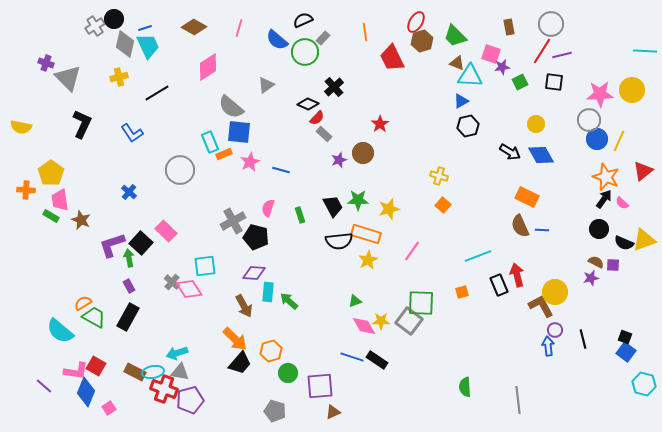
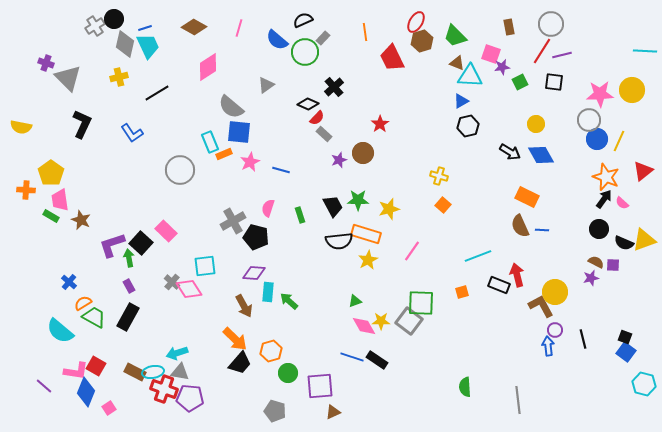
blue cross at (129, 192): moved 60 px left, 90 px down
black rectangle at (499, 285): rotated 45 degrees counterclockwise
purple pentagon at (190, 400): moved 2 px up; rotated 20 degrees clockwise
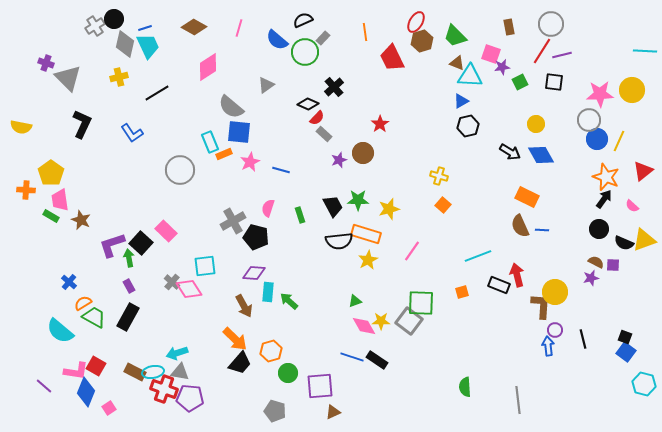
pink semicircle at (622, 203): moved 10 px right, 3 px down
brown L-shape at (541, 306): rotated 32 degrees clockwise
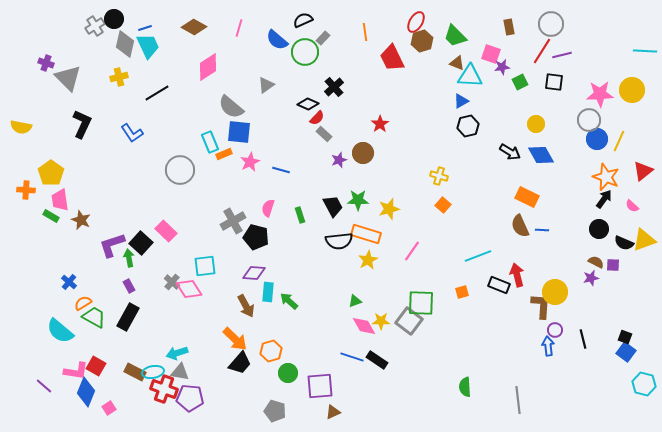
brown arrow at (244, 306): moved 2 px right
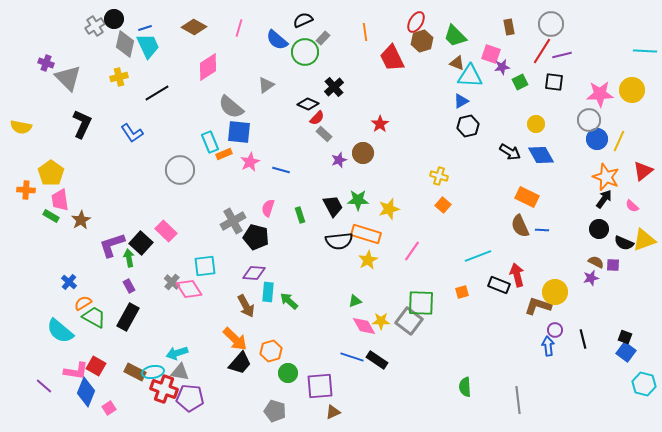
brown star at (81, 220): rotated 18 degrees clockwise
brown L-shape at (541, 306): moved 3 px left; rotated 76 degrees counterclockwise
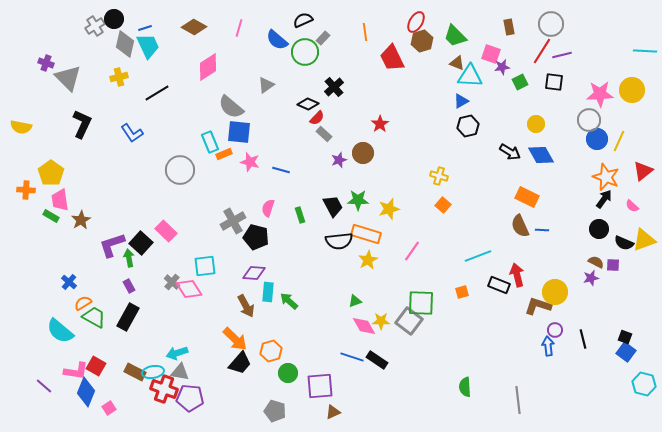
pink star at (250, 162): rotated 30 degrees counterclockwise
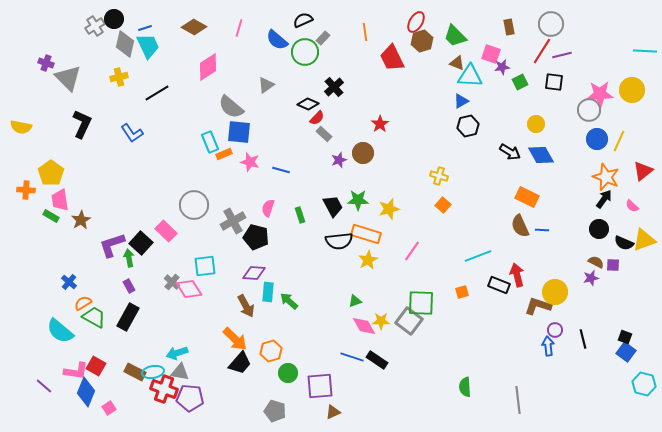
gray circle at (589, 120): moved 10 px up
gray circle at (180, 170): moved 14 px right, 35 px down
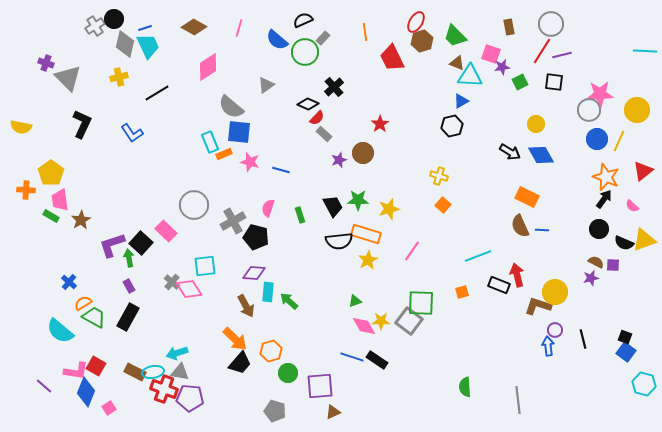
yellow circle at (632, 90): moved 5 px right, 20 px down
black hexagon at (468, 126): moved 16 px left
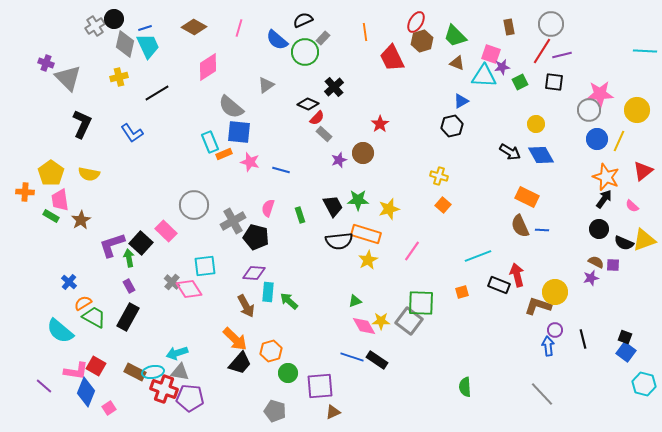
cyan triangle at (470, 76): moved 14 px right
yellow semicircle at (21, 127): moved 68 px right, 47 px down
orange cross at (26, 190): moved 1 px left, 2 px down
gray line at (518, 400): moved 24 px right, 6 px up; rotated 36 degrees counterclockwise
